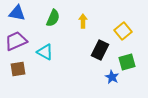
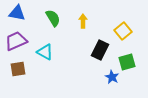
green semicircle: rotated 54 degrees counterclockwise
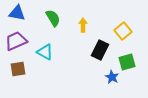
yellow arrow: moved 4 px down
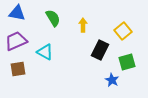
blue star: moved 3 px down
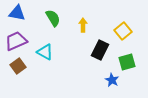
brown square: moved 3 px up; rotated 28 degrees counterclockwise
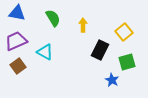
yellow square: moved 1 px right, 1 px down
